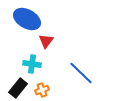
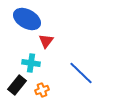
cyan cross: moved 1 px left, 1 px up
black rectangle: moved 1 px left, 3 px up
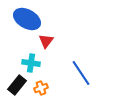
blue line: rotated 12 degrees clockwise
orange cross: moved 1 px left, 2 px up
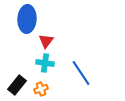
blue ellipse: rotated 64 degrees clockwise
cyan cross: moved 14 px right
orange cross: moved 1 px down
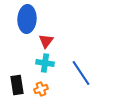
black rectangle: rotated 48 degrees counterclockwise
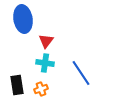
blue ellipse: moved 4 px left; rotated 12 degrees counterclockwise
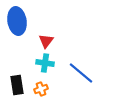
blue ellipse: moved 6 px left, 2 px down
blue line: rotated 16 degrees counterclockwise
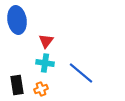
blue ellipse: moved 1 px up
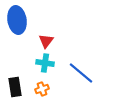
black rectangle: moved 2 px left, 2 px down
orange cross: moved 1 px right
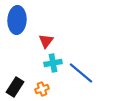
blue ellipse: rotated 12 degrees clockwise
cyan cross: moved 8 px right; rotated 18 degrees counterclockwise
black rectangle: rotated 42 degrees clockwise
